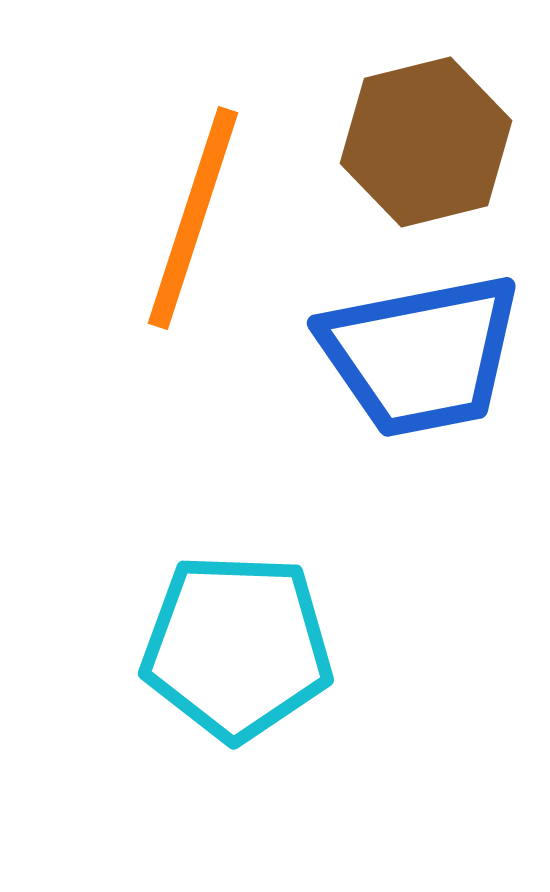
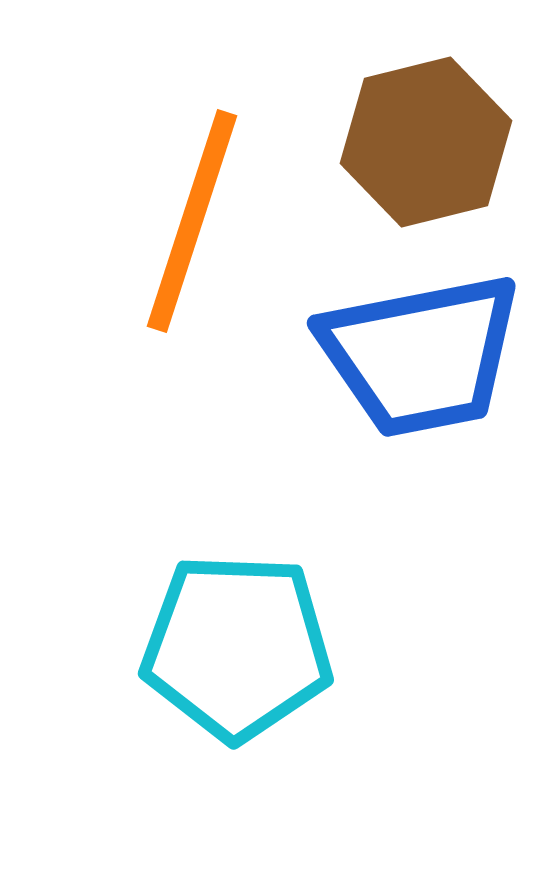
orange line: moved 1 px left, 3 px down
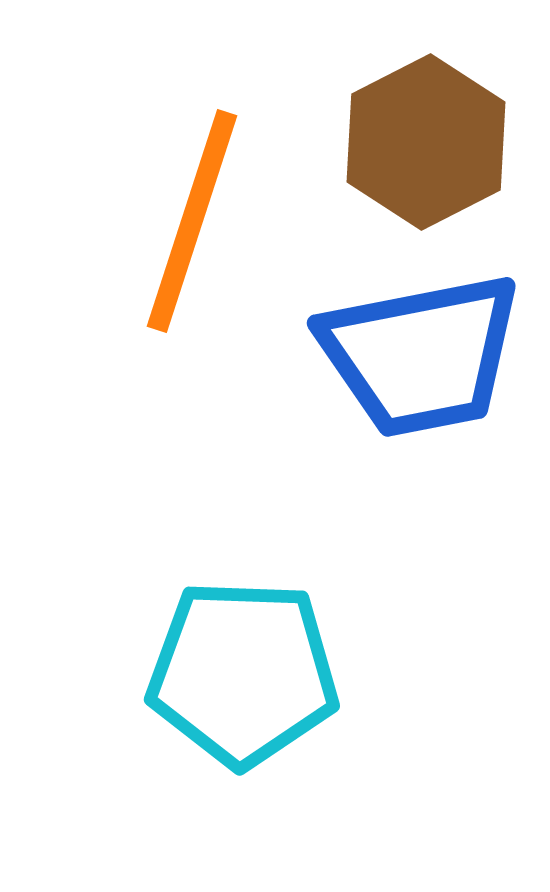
brown hexagon: rotated 13 degrees counterclockwise
cyan pentagon: moved 6 px right, 26 px down
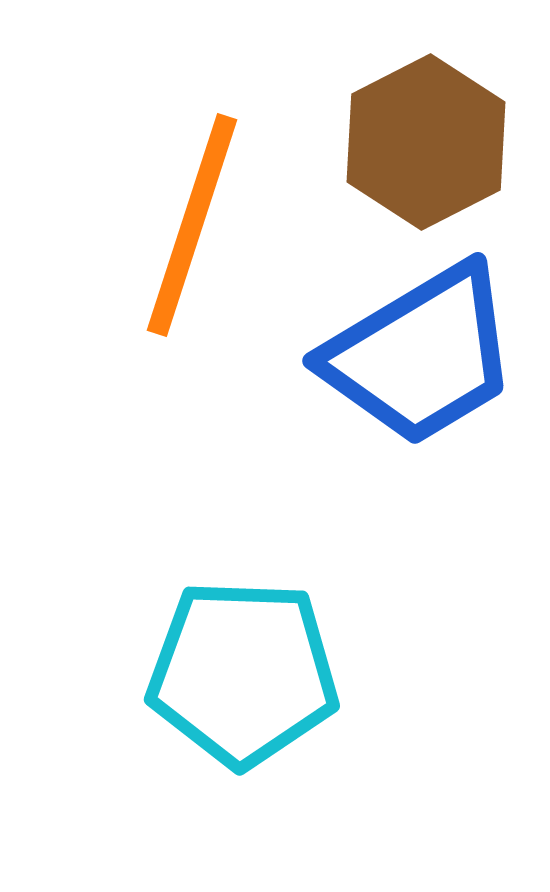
orange line: moved 4 px down
blue trapezoid: rotated 20 degrees counterclockwise
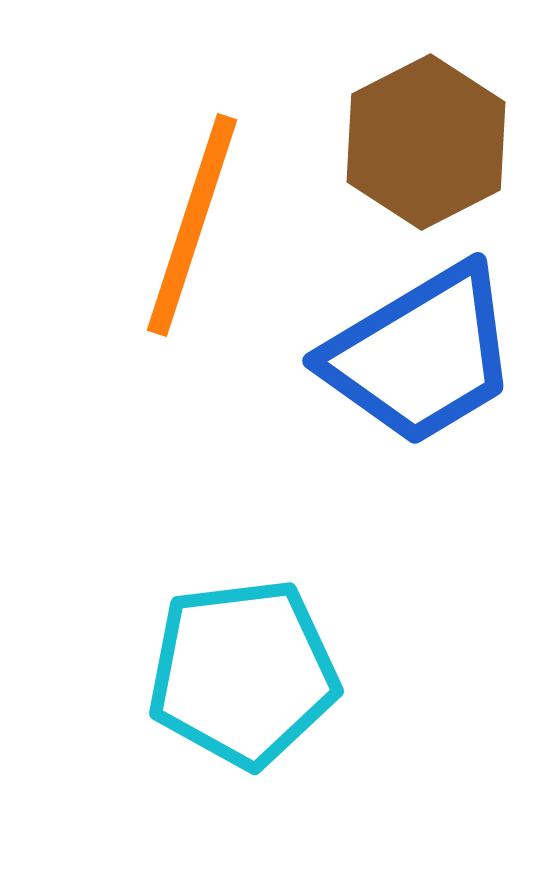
cyan pentagon: rotated 9 degrees counterclockwise
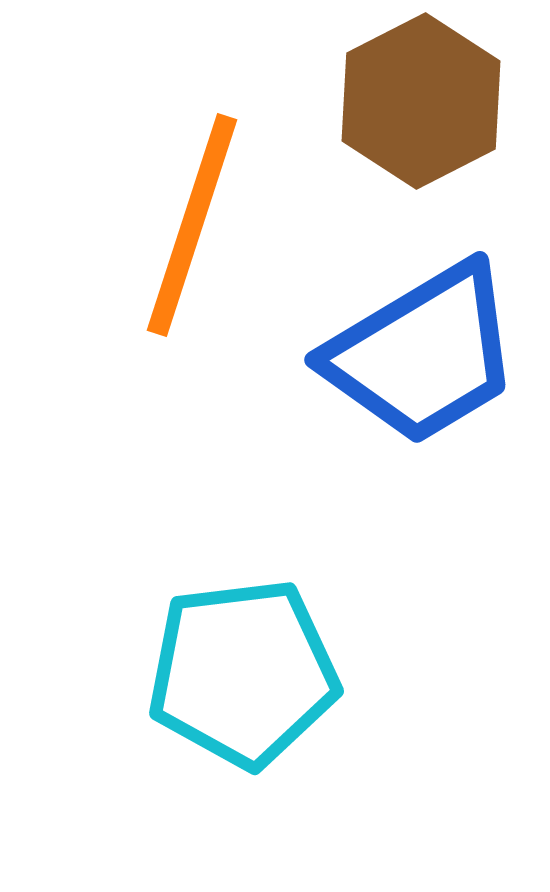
brown hexagon: moved 5 px left, 41 px up
blue trapezoid: moved 2 px right, 1 px up
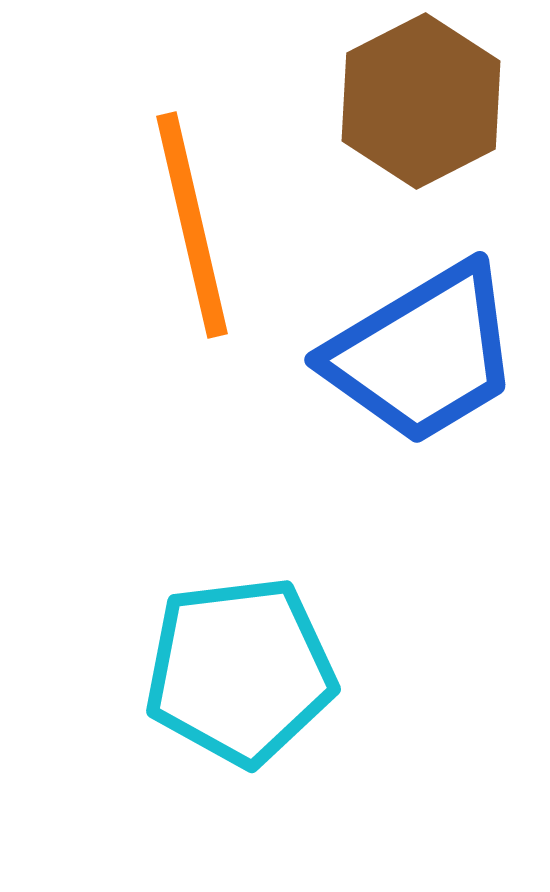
orange line: rotated 31 degrees counterclockwise
cyan pentagon: moved 3 px left, 2 px up
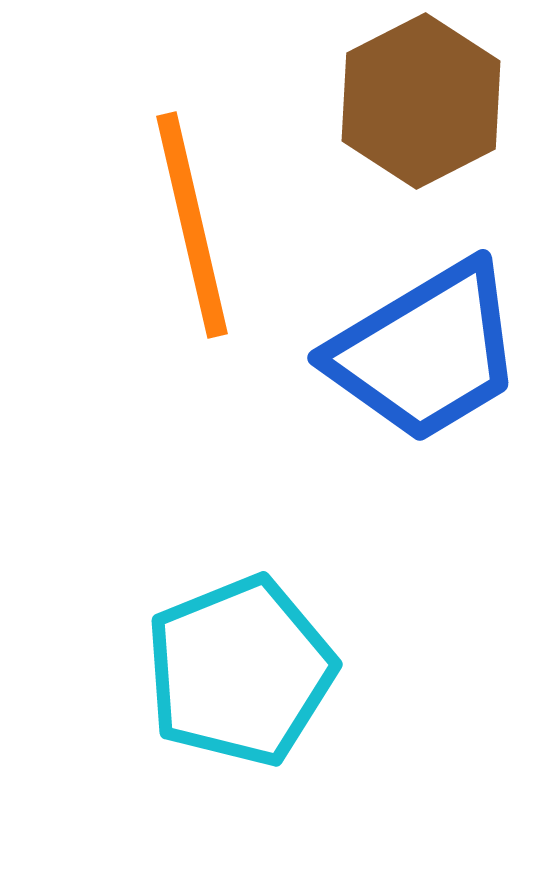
blue trapezoid: moved 3 px right, 2 px up
cyan pentagon: rotated 15 degrees counterclockwise
